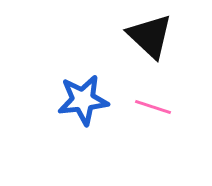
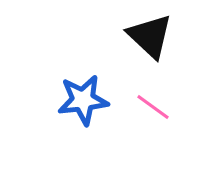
pink line: rotated 18 degrees clockwise
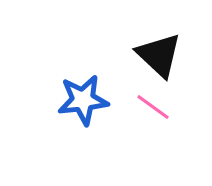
black triangle: moved 9 px right, 19 px down
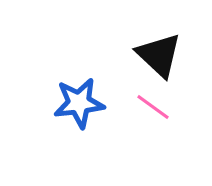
blue star: moved 4 px left, 3 px down
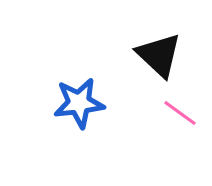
pink line: moved 27 px right, 6 px down
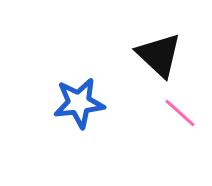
pink line: rotated 6 degrees clockwise
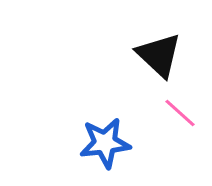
blue star: moved 26 px right, 40 px down
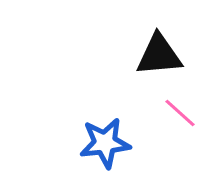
black triangle: rotated 48 degrees counterclockwise
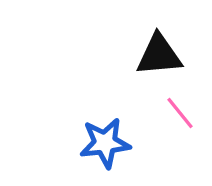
pink line: rotated 9 degrees clockwise
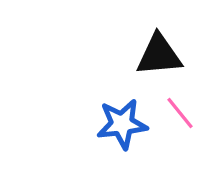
blue star: moved 17 px right, 19 px up
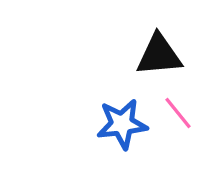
pink line: moved 2 px left
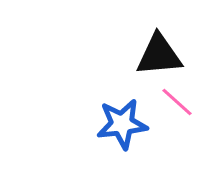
pink line: moved 1 px left, 11 px up; rotated 9 degrees counterclockwise
